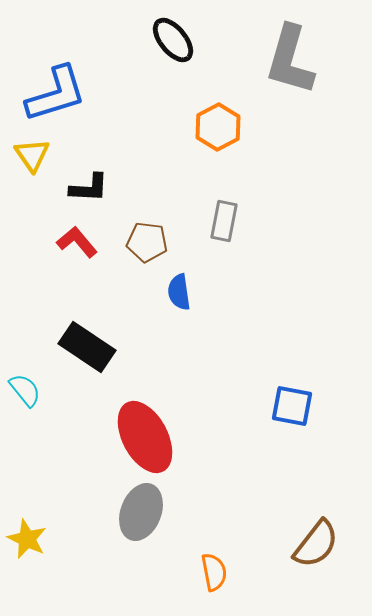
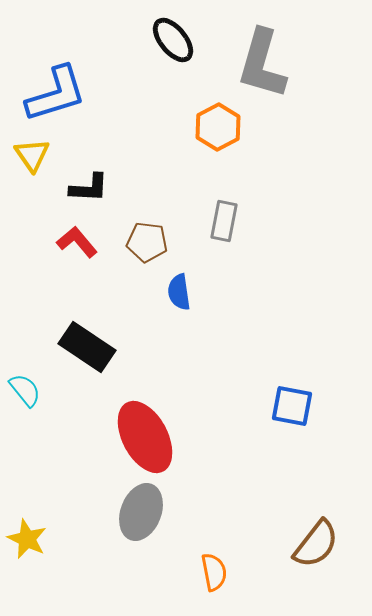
gray L-shape: moved 28 px left, 4 px down
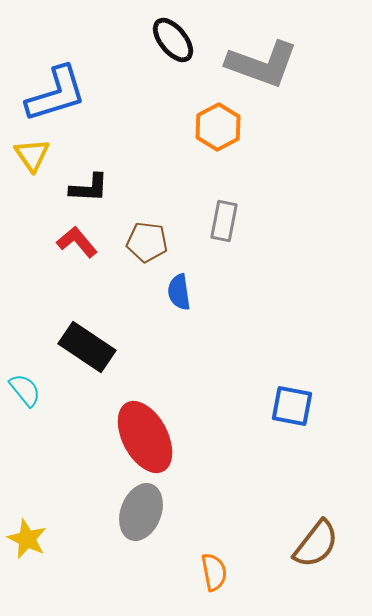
gray L-shape: rotated 86 degrees counterclockwise
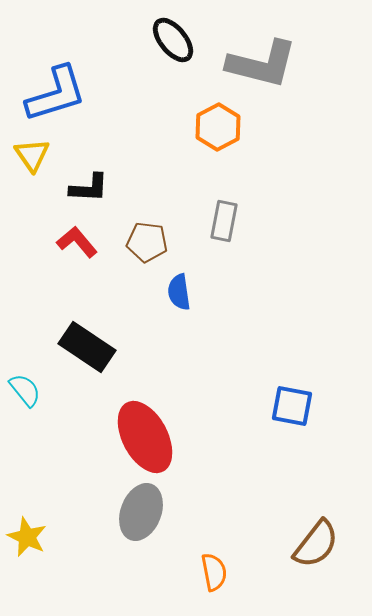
gray L-shape: rotated 6 degrees counterclockwise
yellow star: moved 2 px up
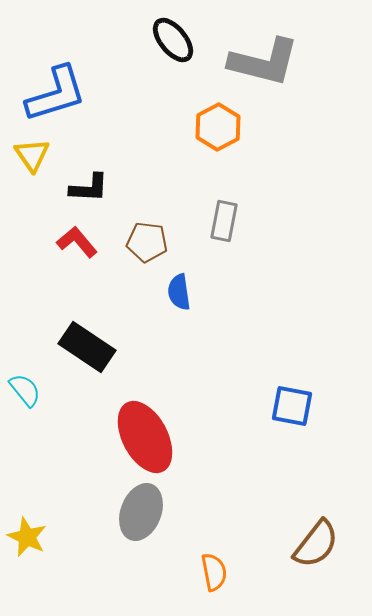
gray L-shape: moved 2 px right, 2 px up
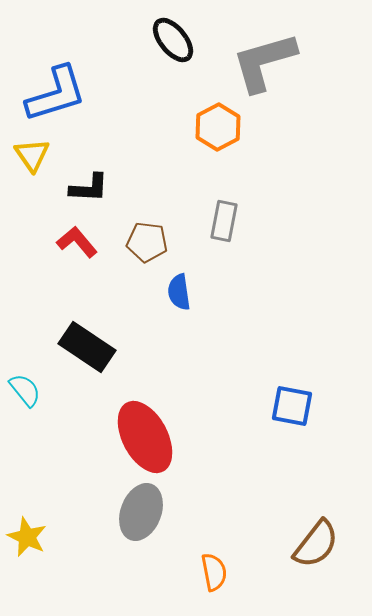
gray L-shape: rotated 150 degrees clockwise
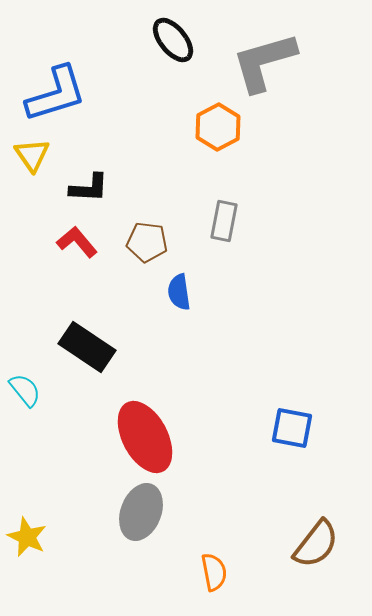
blue square: moved 22 px down
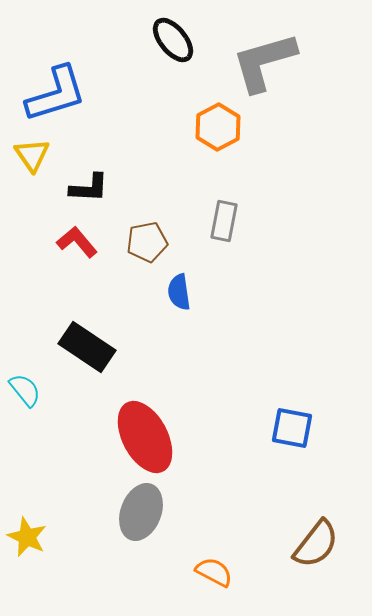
brown pentagon: rotated 18 degrees counterclockwise
orange semicircle: rotated 51 degrees counterclockwise
